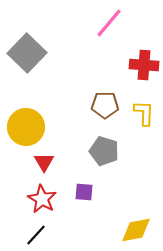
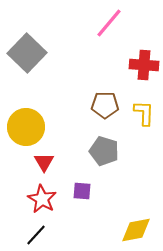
purple square: moved 2 px left, 1 px up
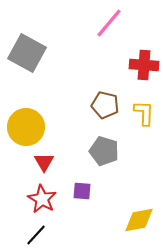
gray square: rotated 15 degrees counterclockwise
brown pentagon: rotated 12 degrees clockwise
yellow diamond: moved 3 px right, 10 px up
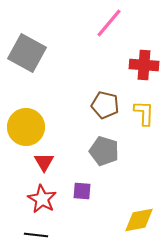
black line: rotated 55 degrees clockwise
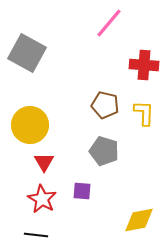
yellow circle: moved 4 px right, 2 px up
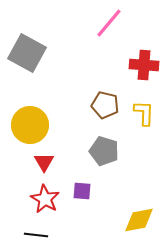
red star: moved 3 px right
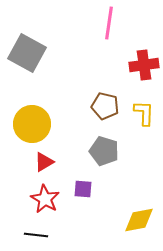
pink line: rotated 32 degrees counterclockwise
red cross: rotated 12 degrees counterclockwise
brown pentagon: moved 1 px down
yellow circle: moved 2 px right, 1 px up
red triangle: rotated 30 degrees clockwise
purple square: moved 1 px right, 2 px up
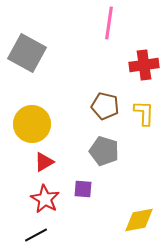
black line: rotated 35 degrees counterclockwise
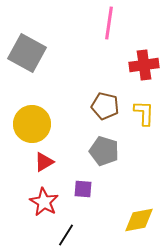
red star: moved 1 px left, 3 px down
black line: moved 30 px right; rotated 30 degrees counterclockwise
